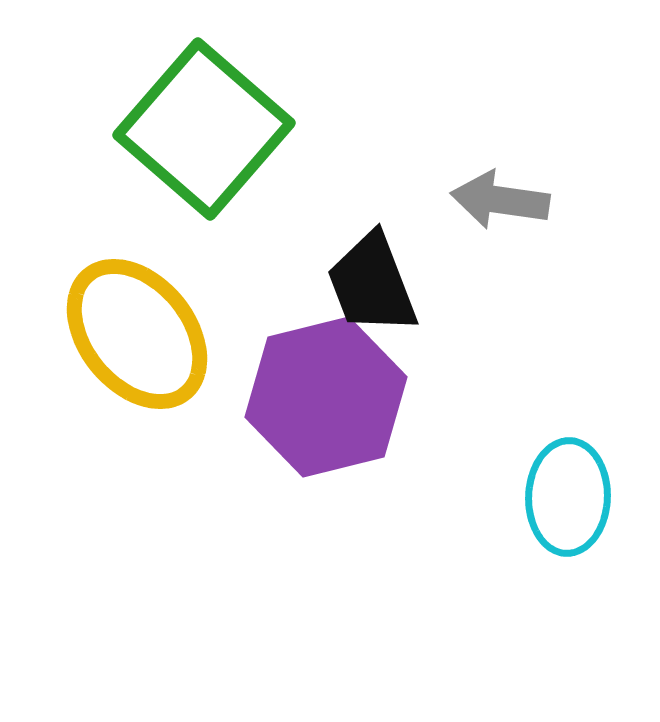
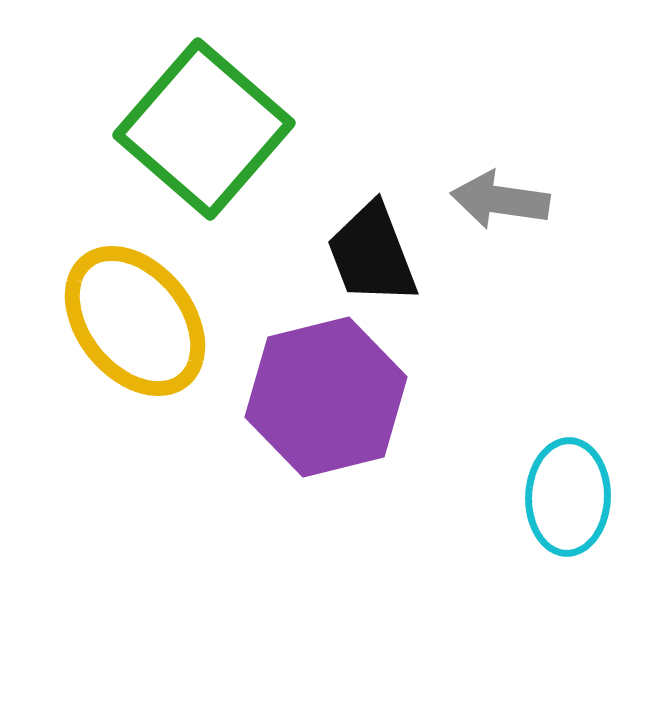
black trapezoid: moved 30 px up
yellow ellipse: moved 2 px left, 13 px up
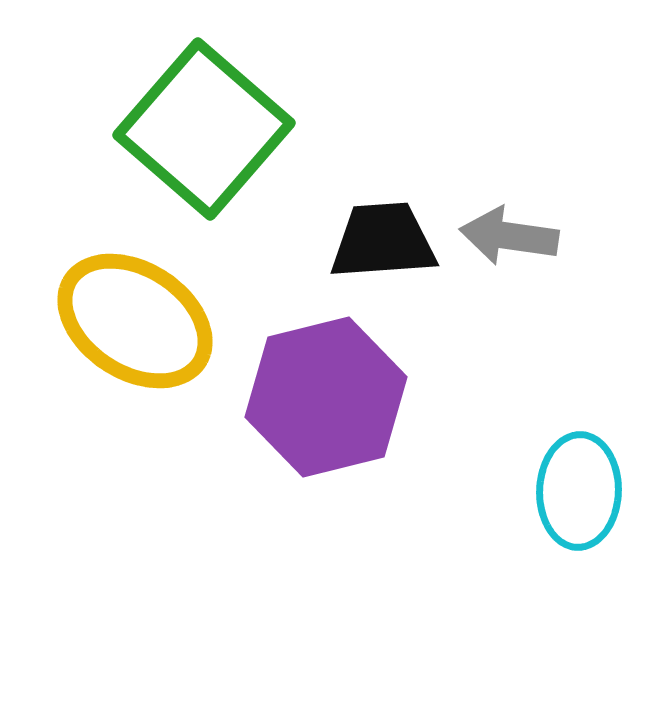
gray arrow: moved 9 px right, 36 px down
black trapezoid: moved 11 px right, 13 px up; rotated 107 degrees clockwise
yellow ellipse: rotated 18 degrees counterclockwise
cyan ellipse: moved 11 px right, 6 px up
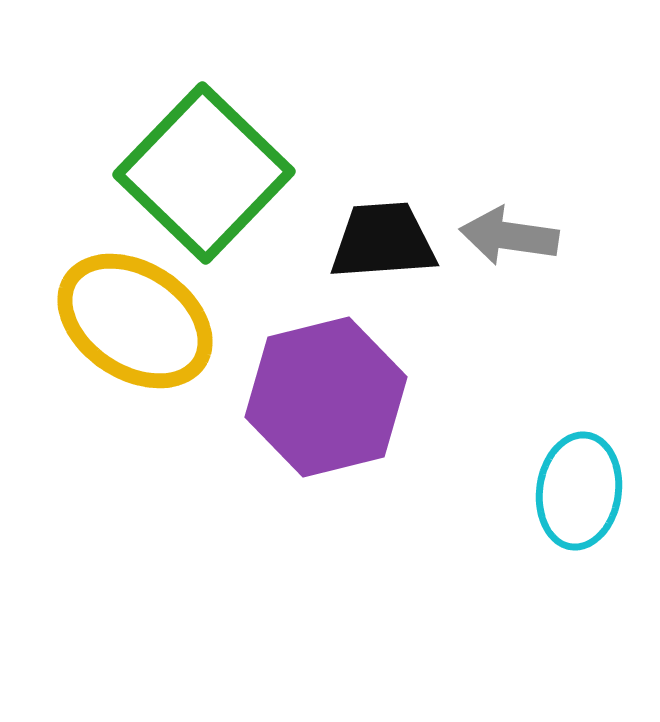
green square: moved 44 px down; rotated 3 degrees clockwise
cyan ellipse: rotated 6 degrees clockwise
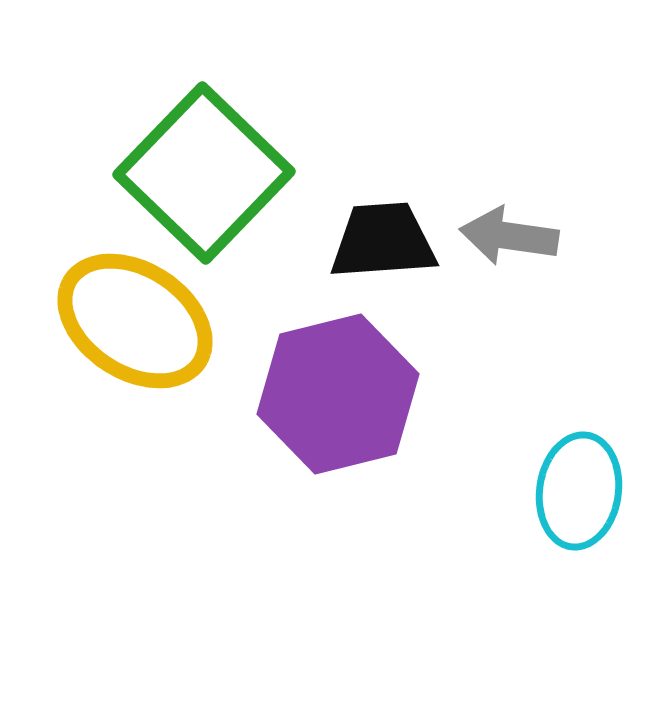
purple hexagon: moved 12 px right, 3 px up
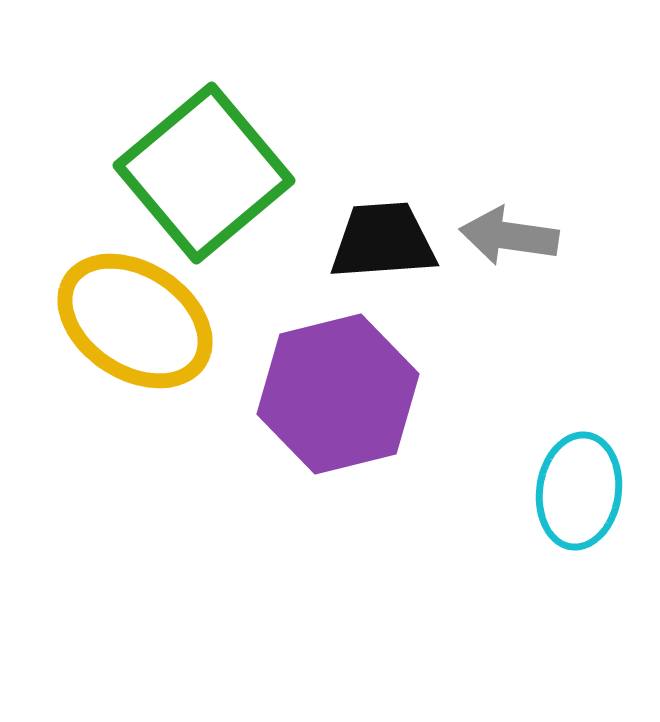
green square: rotated 6 degrees clockwise
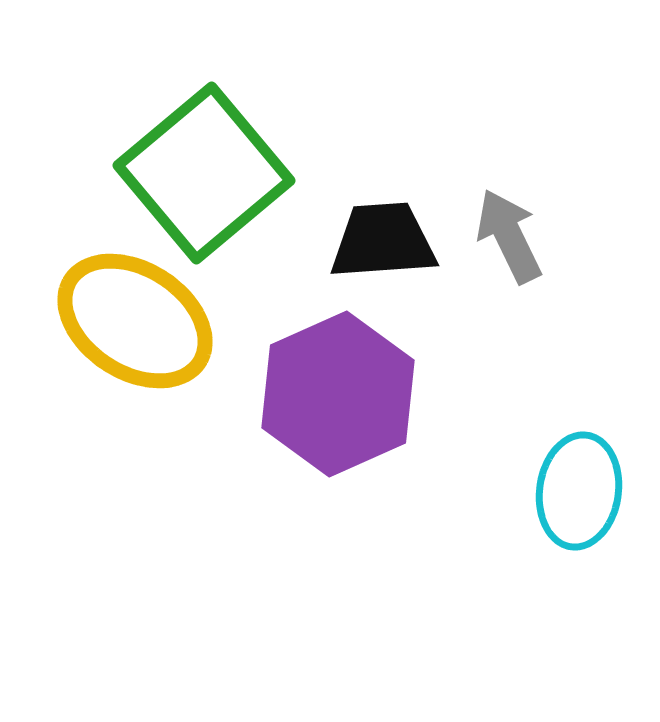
gray arrow: rotated 56 degrees clockwise
purple hexagon: rotated 10 degrees counterclockwise
